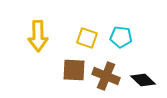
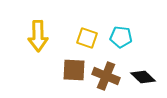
black diamond: moved 3 px up
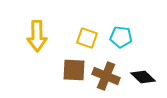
yellow arrow: moved 1 px left
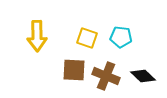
black diamond: moved 1 px up
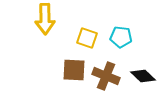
yellow arrow: moved 8 px right, 17 px up
